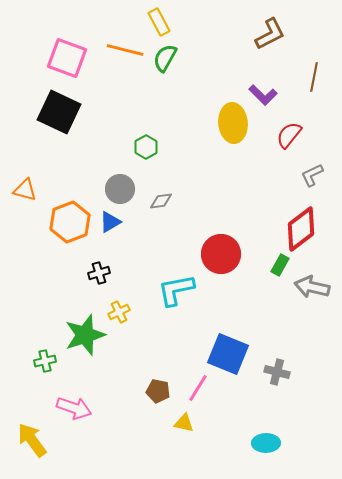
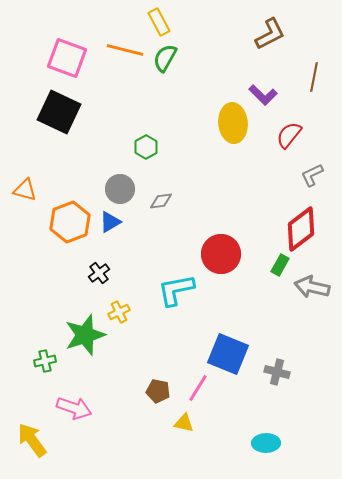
black cross: rotated 20 degrees counterclockwise
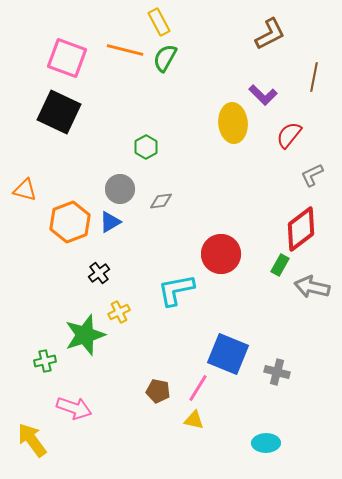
yellow triangle: moved 10 px right, 3 px up
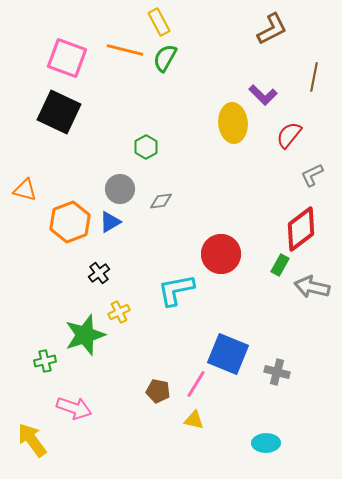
brown L-shape: moved 2 px right, 5 px up
pink line: moved 2 px left, 4 px up
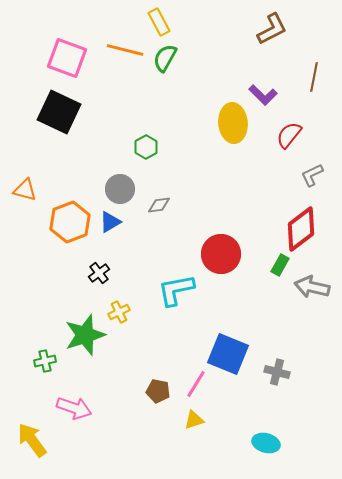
gray diamond: moved 2 px left, 4 px down
yellow triangle: rotated 30 degrees counterclockwise
cyan ellipse: rotated 16 degrees clockwise
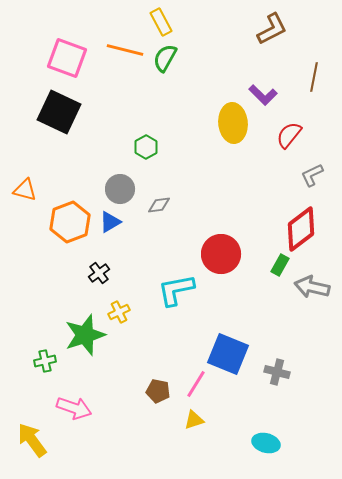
yellow rectangle: moved 2 px right
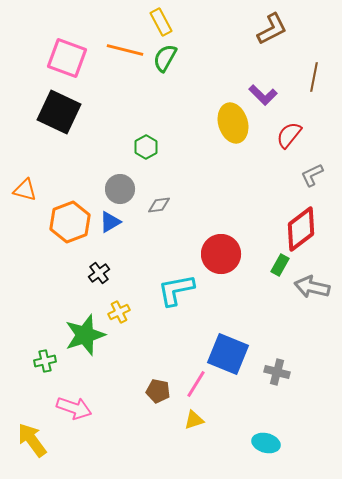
yellow ellipse: rotated 12 degrees counterclockwise
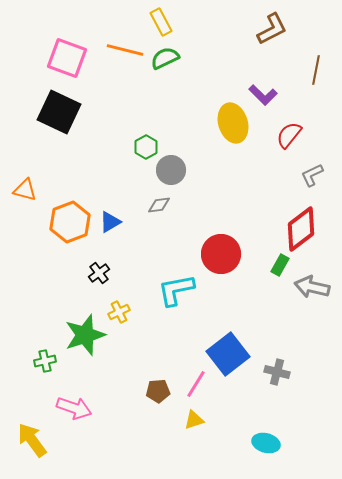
green semicircle: rotated 36 degrees clockwise
brown line: moved 2 px right, 7 px up
gray circle: moved 51 px right, 19 px up
blue square: rotated 30 degrees clockwise
brown pentagon: rotated 15 degrees counterclockwise
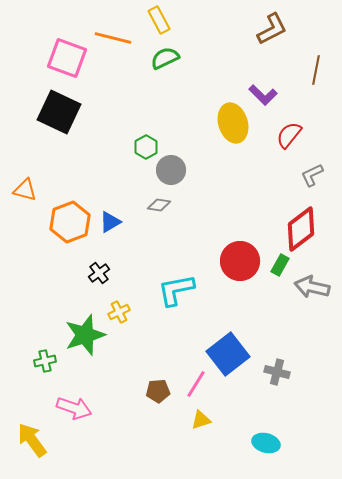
yellow rectangle: moved 2 px left, 2 px up
orange line: moved 12 px left, 12 px up
gray diamond: rotated 15 degrees clockwise
red circle: moved 19 px right, 7 px down
yellow triangle: moved 7 px right
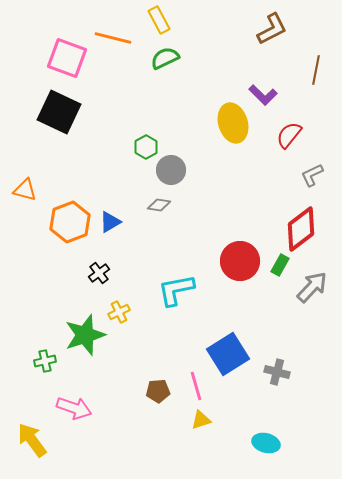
gray arrow: rotated 120 degrees clockwise
blue square: rotated 6 degrees clockwise
pink line: moved 2 px down; rotated 48 degrees counterclockwise
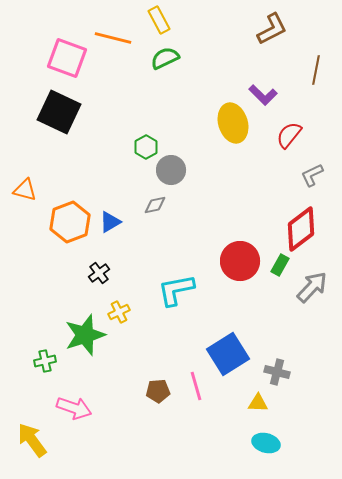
gray diamond: moved 4 px left; rotated 20 degrees counterclockwise
yellow triangle: moved 57 px right, 17 px up; rotated 20 degrees clockwise
